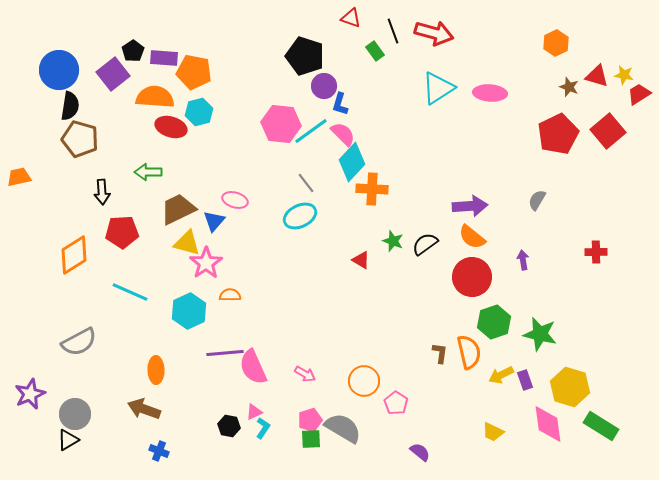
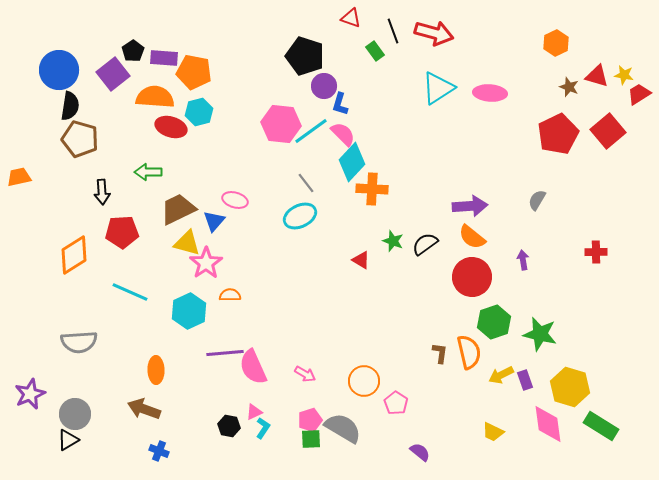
gray semicircle at (79, 342): rotated 24 degrees clockwise
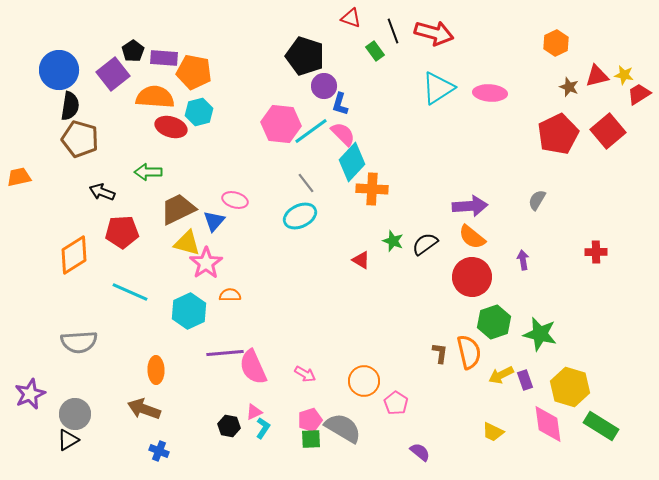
red triangle at (597, 76): rotated 30 degrees counterclockwise
black arrow at (102, 192): rotated 115 degrees clockwise
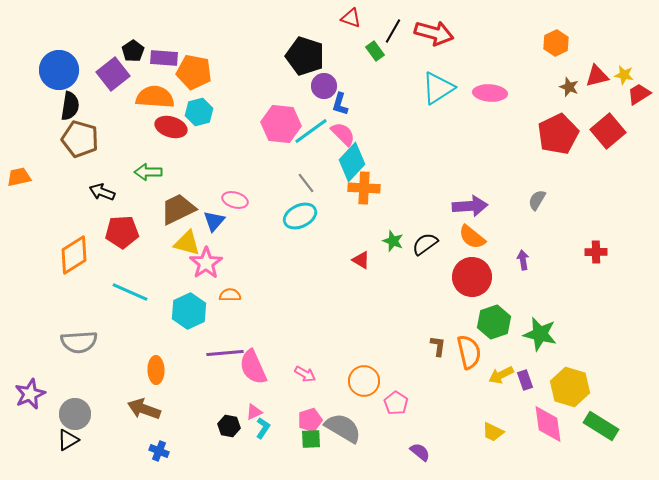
black line at (393, 31): rotated 50 degrees clockwise
orange cross at (372, 189): moved 8 px left, 1 px up
brown L-shape at (440, 353): moved 2 px left, 7 px up
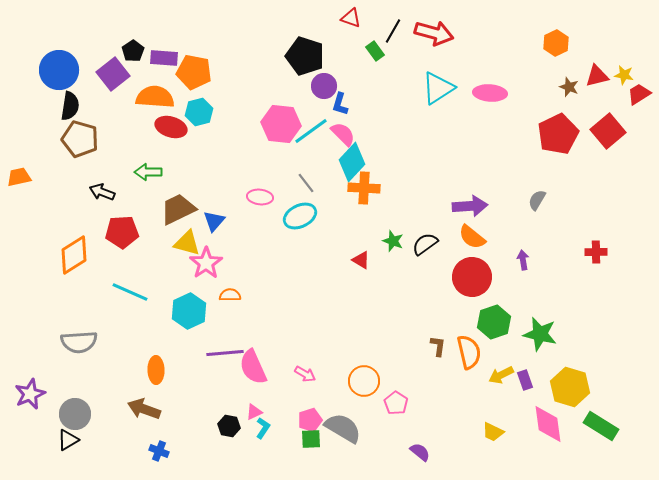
pink ellipse at (235, 200): moved 25 px right, 3 px up; rotated 10 degrees counterclockwise
